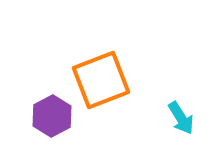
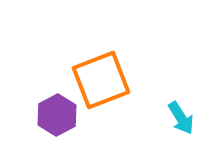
purple hexagon: moved 5 px right, 1 px up
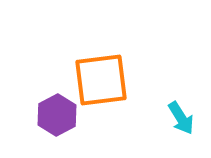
orange square: rotated 14 degrees clockwise
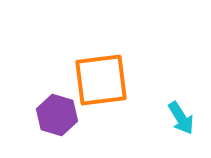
purple hexagon: rotated 15 degrees counterclockwise
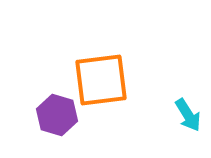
cyan arrow: moved 7 px right, 3 px up
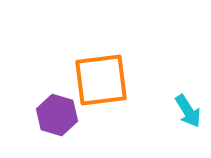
cyan arrow: moved 4 px up
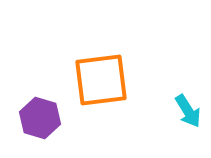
purple hexagon: moved 17 px left, 3 px down
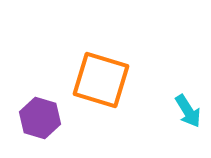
orange square: rotated 24 degrees clockwise
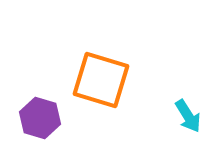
cyan arrow: moved 5 px down
